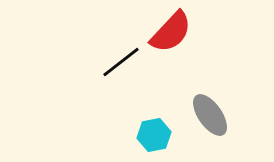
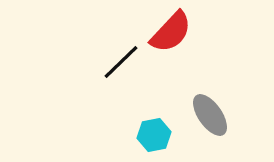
black line: rotated 6 degrees counterclockwise
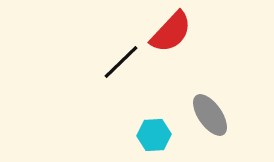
cyan hexagon: rotated 8 degrees clockwise
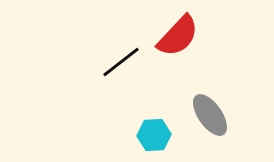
red semicircle: moved 7 px right, 4 px down
black line: rotated 6 degrees clockwise
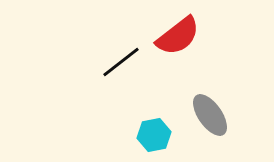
red semicircle: rotated 9 degrees clockwise
cyan hexagon: rotated 8 degrees counterclockwise
